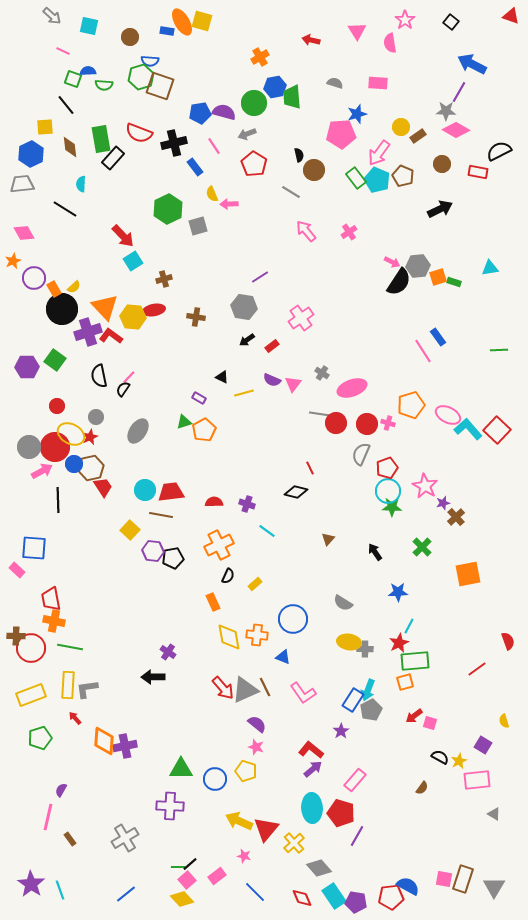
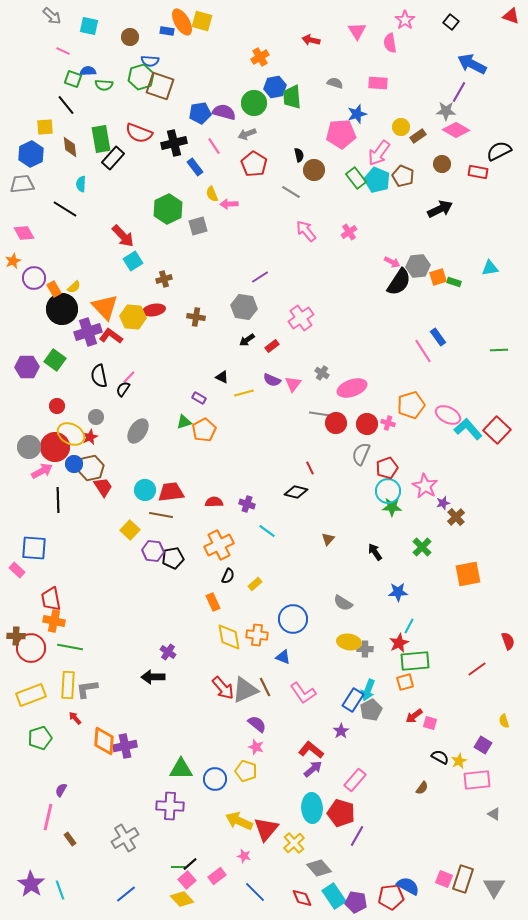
pink square at (444, 879): rotated 12 degrees clockwise
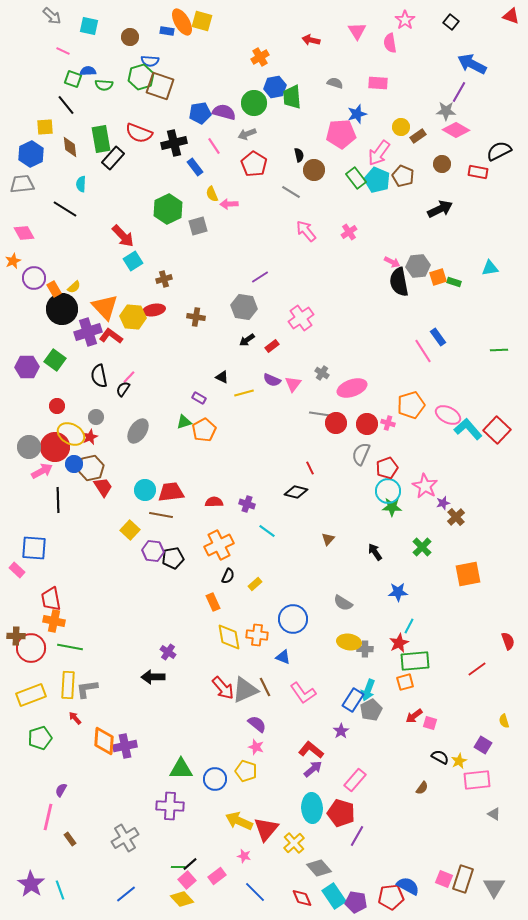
black semicircle at (399, 282): rotated 136 degrees clockwise
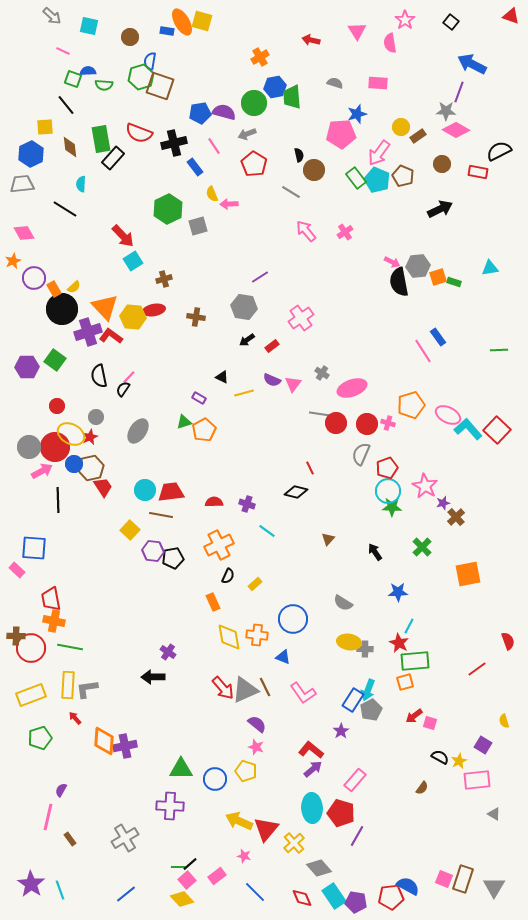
blue semicircle at (150, 61): rotated 96 degrees clockwise
purple line at (459, 92): rotated 10 degrees counterclockwise
pink cross at (349, 232): moved 4 px left
red star at (399, 643): rotated 18 degrees counterclockwise
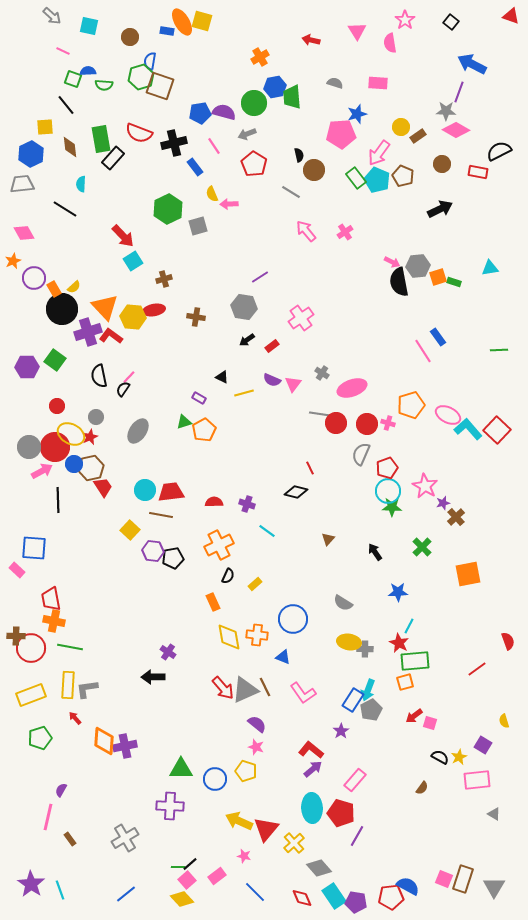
yellow star at (459, 761): moved 4 px up
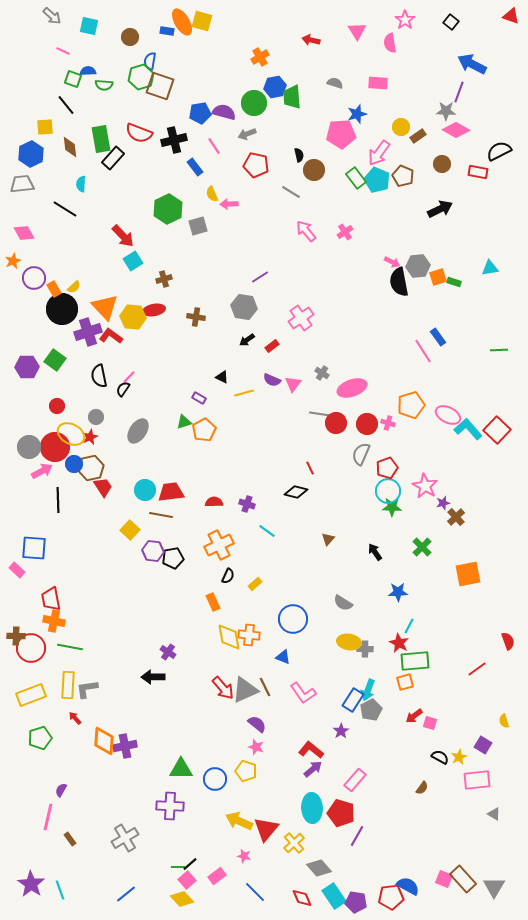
black cross at (174, 143): moved 3 px up
red pentagon at (254, 164): moved 2 px right, 1 px down; rotated 20 degrees counterclockwise
orange cross at (257, 635): moved 8 px left
brown rectangle at (463, 879): rotated 60 degrees counterclockwise
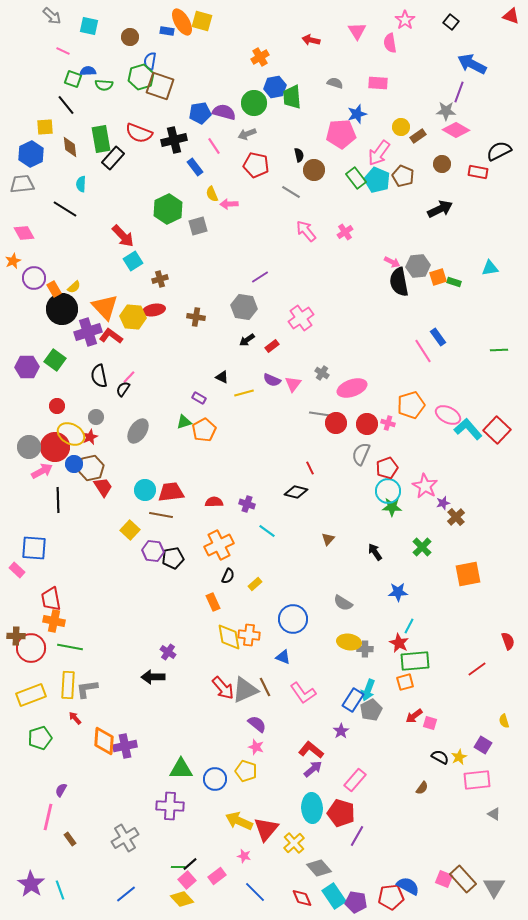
brown cross at (164, 279): moved 4 px left
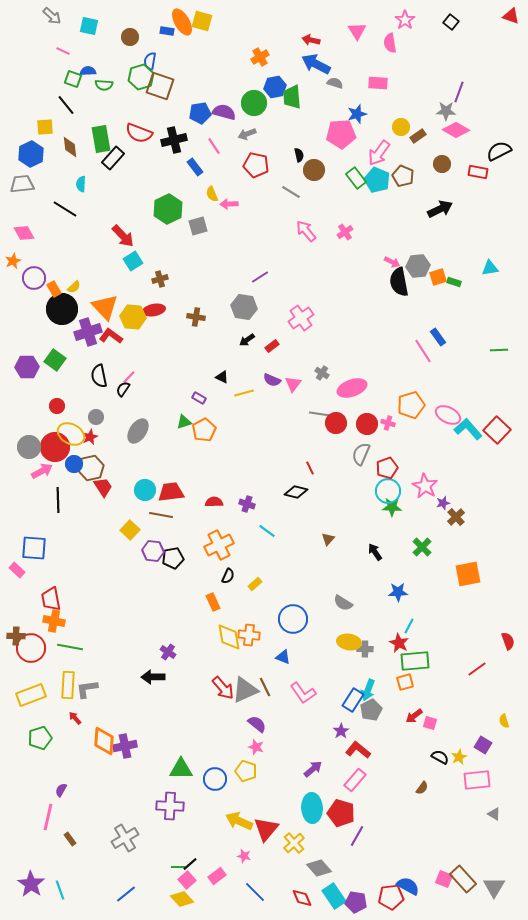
blue arrow at (472, 64): moved 156 px left
red L-shape at (311, 750): moved 47 px right
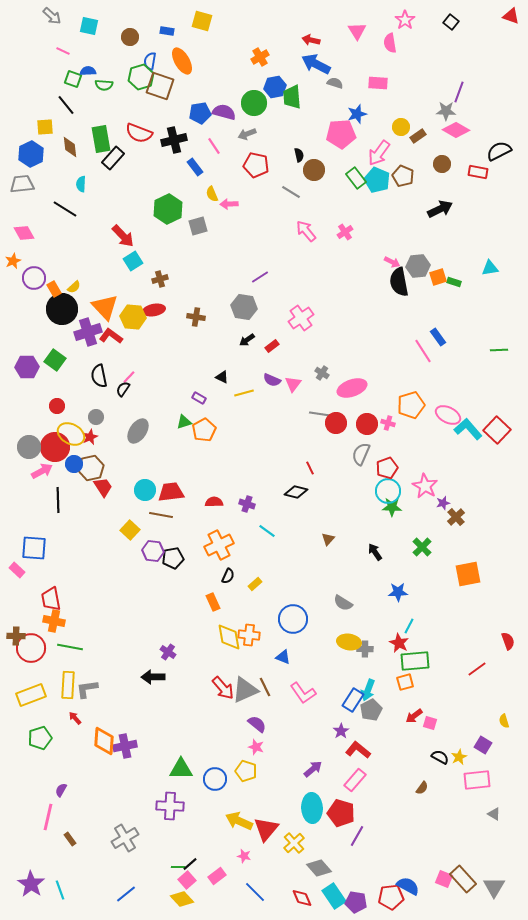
orange ellipse at (182, 22): moved 39 px down
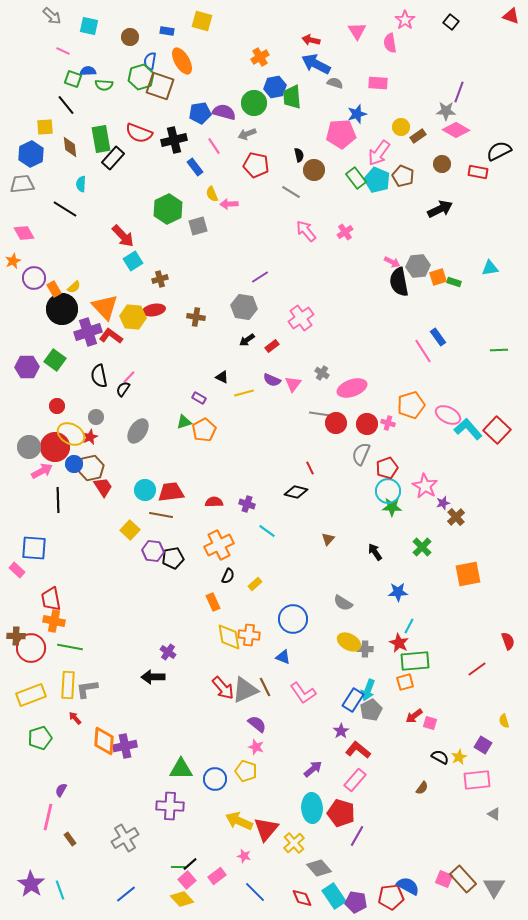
yellow ellipse at (349, 642): rotated 20 degrees clockwise
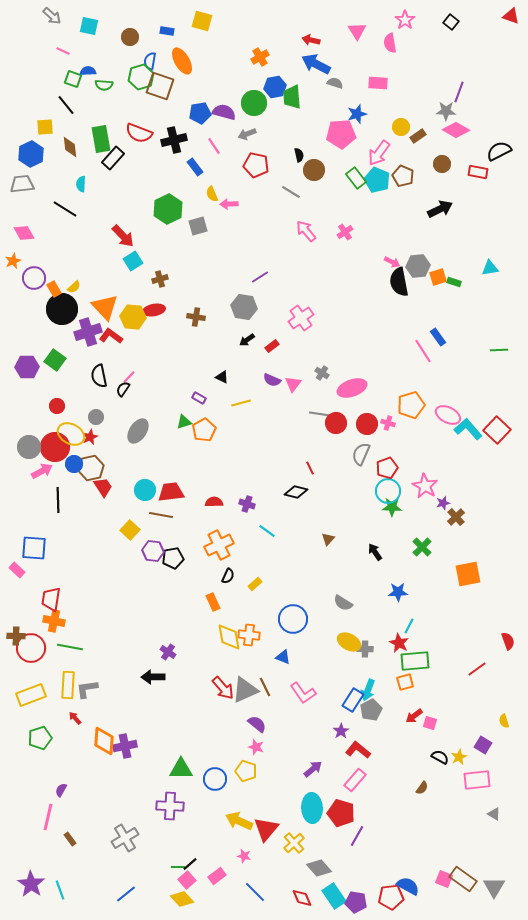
yellow line at (244, 393): moved 3 px left, 10 px down
red trapezoid at (51, 599): rotated 20 degrees clockwise
brown rectangle at (463, 879): rotated 12 degrees counterclockwise
